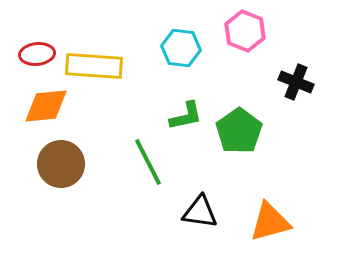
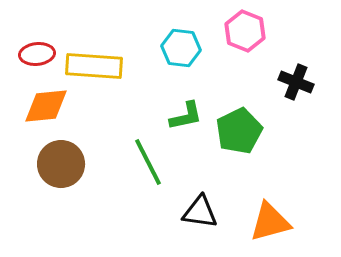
green pentagon: rotated 9 degrees clockwise
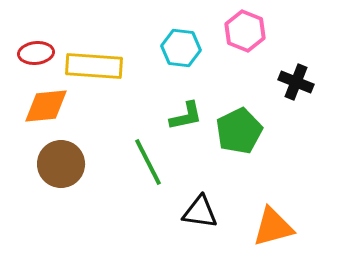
red ellipse: moved 1 px left, 1 px up
orange triangle: moved 3 px right, 5 px down
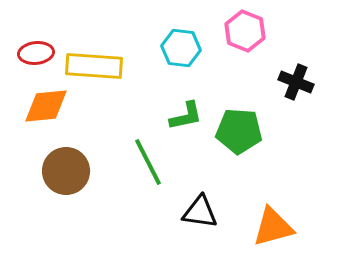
green pentagon: rotated 30 degrees clockwise
brown circle: moved 5 px right, 7 px down
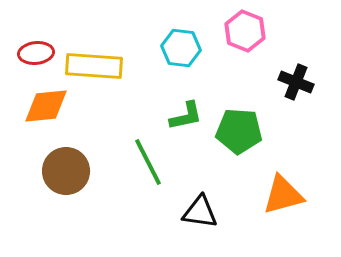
orange triangle: moved 10 px right, 32 px up
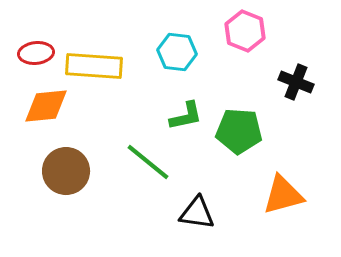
cyan hexagon: moved 4 px left, 4 px down
green line: rotated 24 degrees counterclockwise
black triangle: moved 3 px left, 1 px down
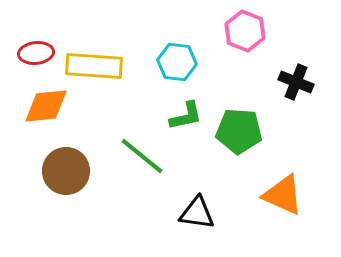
cyan hexagon: moved 10 px down
green line: moved 6 px left, 6 px up
orange triangle: rotated 39 degrees clockwise
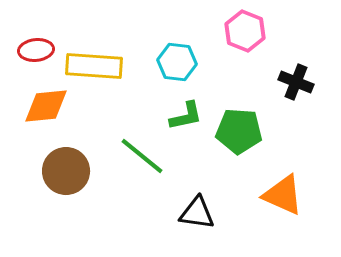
red ellipse: moved 3 px up
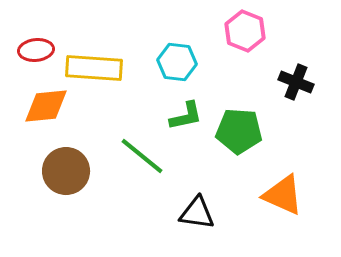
yellow rectangle: moved 2 px down
